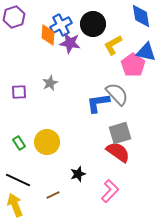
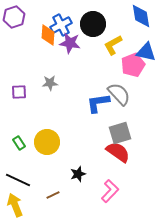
pink pentagon: rotated 15 degrees clockwise
gray star: rotated 21 degrees clockwise
gray semicircle: moved 2 px right
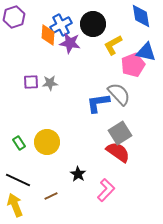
purple square: moved 12 px right, 10 px up
gray square: rotated 15 degrees counterclockwise
black star: rotated 21 degrees counterclockwise
pink L-shape: moved 4 px left, 1 px up
brown line: moved 2 px left, 1 px down
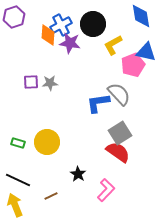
green rectangle: moved 1 px left; rotated 40 degrees counterclockwise
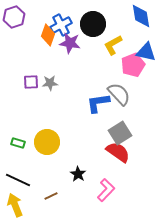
orange diamond: rotated 15 degrees clockwise
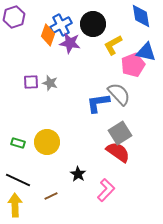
gray star: rotated 21 degrees clockwise
yellow arrow: rotated 20 degrees clockwise
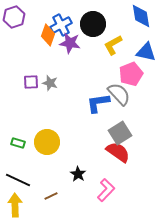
pink pentagon: moved 2 px left, 9 px down
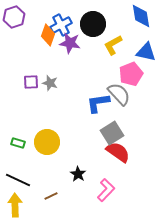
gray square: moved 8 px left
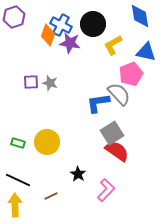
blue diamond: moved 1 px left
blue cross: rotated 35 degrees counterclockwise
red semicircle: moved 1 px left, 1 px up
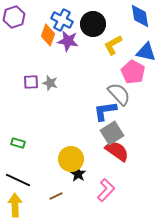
blue cross: moved 1 px right, 5 px up
purple star: moved 2 px left, 2 px up
pink pentagon: moved 2 px right, 2 px up; rotated 20 degrees counterclockwise
blue L-shape: moved 7 px right, 8 px down
yellow circle: moved 24 px right, 17 px down
brown line: moved 5 px right
